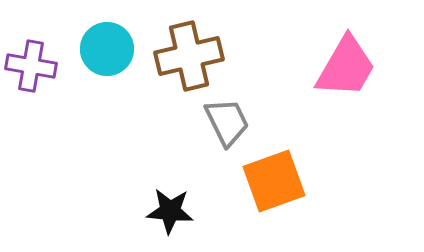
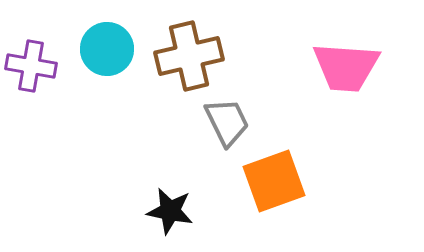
pink trapezoid: rotated 64 degrees clockwise
black star: rotated 6 degrees clockwise
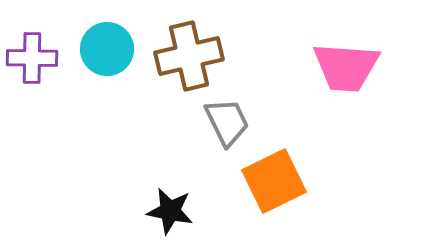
purple cross: moved 1 px right, 8 px up; rotated 9 degrees counterclockwise
orange square: rotated 6 degrees counterclockwise
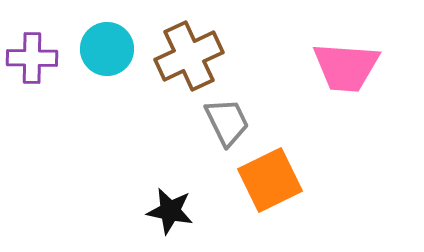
brown cross: rotated 12 degrees counterclockwise
orange square: moved 4 px left, 1 px up
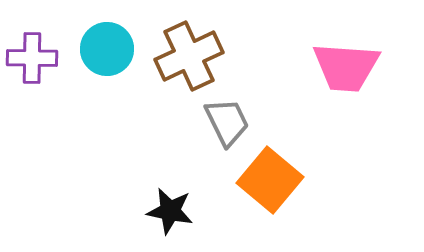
orange square: rotated 24 degrees counterclockwise
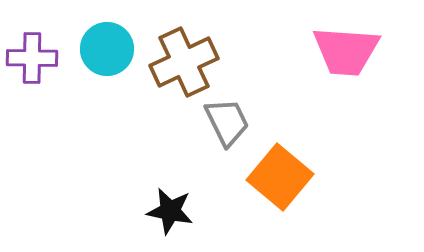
brown cross: moved 5 px left, 6 px down
pink trapezoid: moved 16 px up
orange square: moved 10 px right, 3 px up
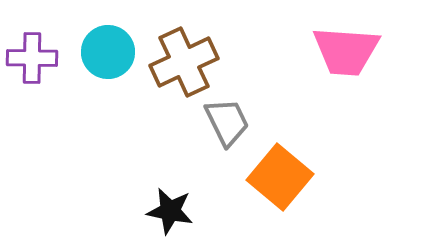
cyan circle: moved 1 px right, 3 px down
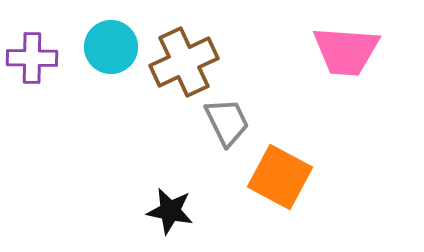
cyan circle: moved 3 px right, 5 px up
orange square: rotated 12 degrees counterclockwise
